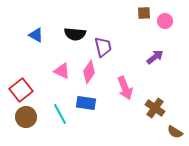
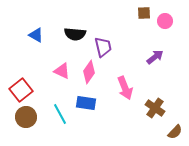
brown semicircle: rotated 77 degrees counterclockwise
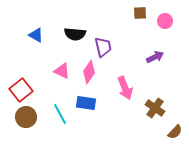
brown square: moved 4 px left
purple arrow: rotated 12 degrees clockwise
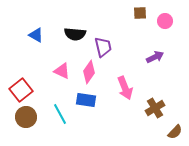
blue rectangle: moved 3 px up
brown cross: rotated 24 degrees clockwise
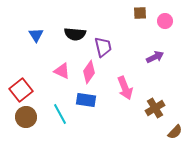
blue triangle: rotated 28 degrees clockwise
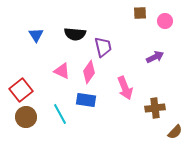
brown cross: rotated 24 degrees clockwise
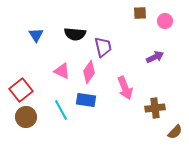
cyan line: moved 1 px right, 4 px up
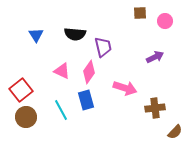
pink arrow: rotated 50 degrees counterclockwise
blue rectangle: rotated 66 degrees clockwise
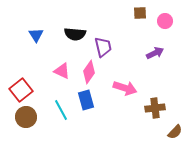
purple arrow: moved 4 px up
